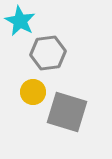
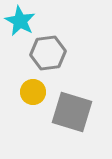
gray square: moved 5 px right
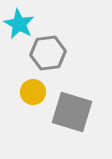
cyan star: moved 1 px left, 3 px down
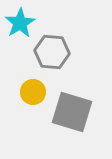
cyan star: moved 1 px right, 1 px up; rotated 12 degrees clockwise
gray hexagon: moved 4 px right, 1 px up; rotated 12 degrees clockwise
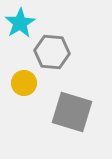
yellow circle: moved 9 px left, 9 px up
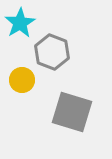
gray hexagon: rotated 16 degrees clockwise
yellow circle: moved 2 px left, 3 px up
